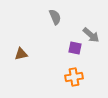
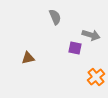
gray arrow: rotated 24 degrees counterclockwise
brown triangle: moved 7 px right, 4 px down
orange cross: moved 22 px right; rotated 30 degrees counterclockwise
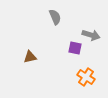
brown triangle: moved 2 px right, 1 px up
orange cross: moved 10 px left; rotated 18 degrees counterclockwise
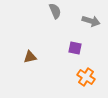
gray semicircle: moved 6 px up
gray arrow: moved 14 px up
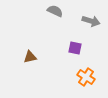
gray semicircle: rotated 42 degrees counterclockwise
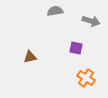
gray semicircle: rotated 35 degrees counterclockwise
purple square: moved 1 px right
orange cross: moved 1 px down
